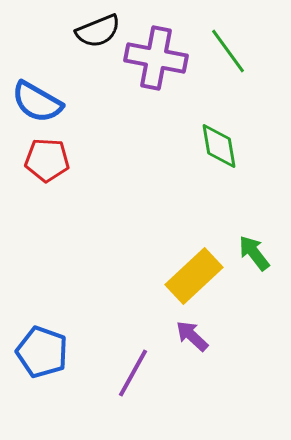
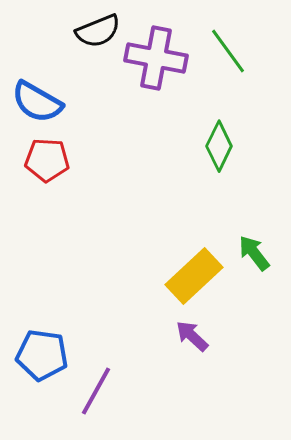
green diamond: rotated 36 degrees clockwise
blue pentagon: moved 3 px down; rotated 12 degrees counterclockwise
purple line: moved 37 px left, 18 px down
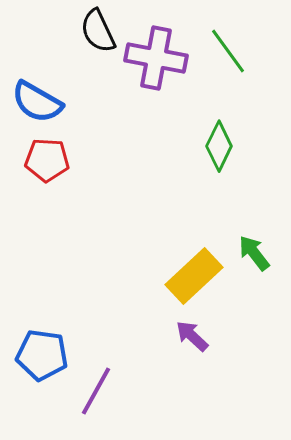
black semicircle: rotated 87 degrees clockwise
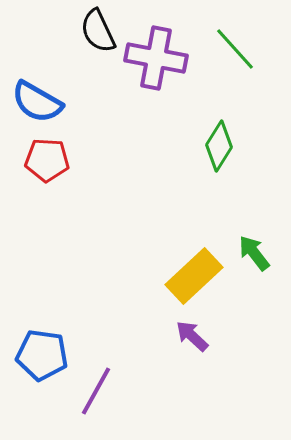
green line: moved 7 px right, 2 px up; rotated 6 degrees counterclockwise
green diamond: rotated 6 degrees clockwise
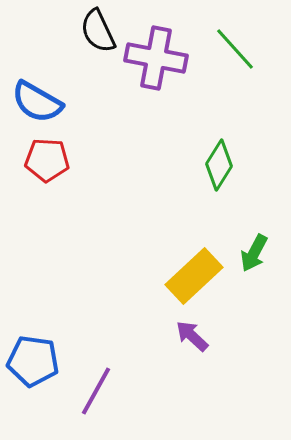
green diamond: moved 19 px down
green arrow: rotated 114 degrees counterclockwise
blue pentagon: moved 9 px left, 6 px down
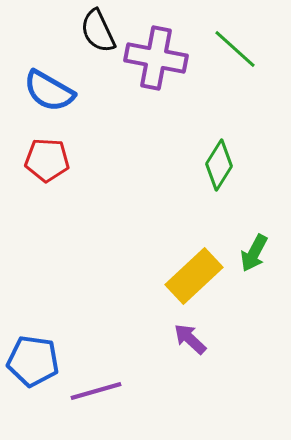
green line: rotated 6 degrees counterclockwise
blue semicircle: moved 12 px right, 11 px up
purple arrow: moved 2 px left, 3 px down
purple line: rotated 45 degrees clockwise
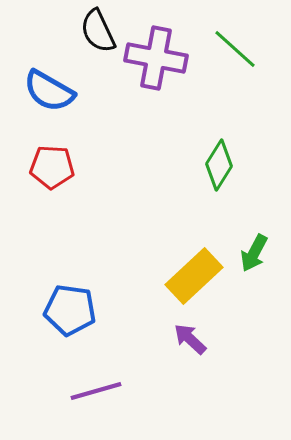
red pentagon: moved 5 px right, 7 px down
blue pentagon: moved 37 px right, 51 px up
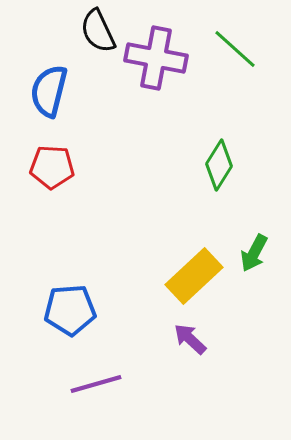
blue semicircle: rotated 74 degrees clockwise
blue pentagon: rotated 12 degrees counterclockwise
purple line: moved 7 px up
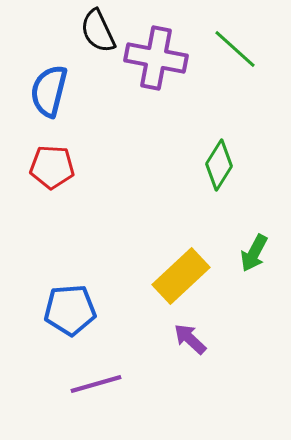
yellow rectangle: moved 13 px left
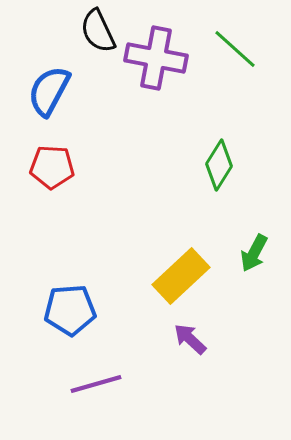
blue semicircle: rotated 14 degrees clockwise
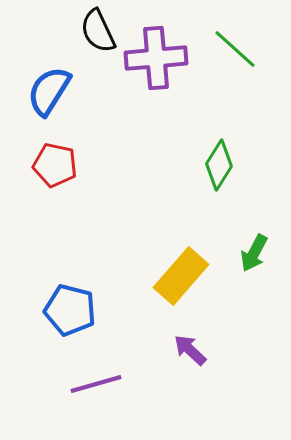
purple cross: rotated 16 degrees counterclockwise
blue semicircle: rotated 4 degrees clockwise
red pentagon: moved 3 px right, 2 px up; rotated 9 degrees clockwise
yellow rectangle: rotated 6 degrees counterclockwise
blue pentagon: rotated 18 degrees clockwise
purple arrow: moved 11 px down
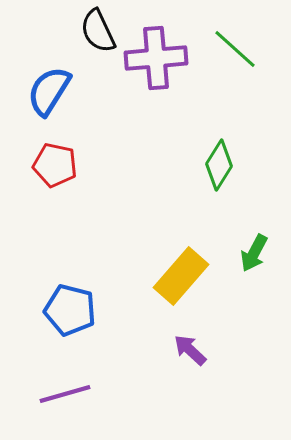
purple line: moved 31 px left, 10 px down
